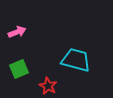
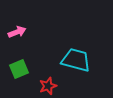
red star: rotated 24 degrees clockwise
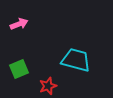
pink arrow: moved 2 px right, 8 px up
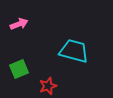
cyan trapezoid: moved 2 px left, 9 px up
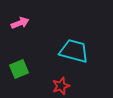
pink arrow: moved 1 px right, 1 px up
red star: moved 13 px right
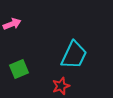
pink arrow: moved 8 px left, 1 px down
cyan trapezoid: moved 4 px down; rotated 100 degrees clockwise
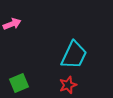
green square: moved 14 px down
red star: moved 7 px right, 1 px up
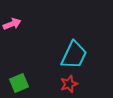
red star: moved 1 px right, 1 px up
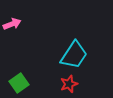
cyan trapezoid: rotated 8 degrees clockwise
green square: rotated 12 degrees counterclockwise
